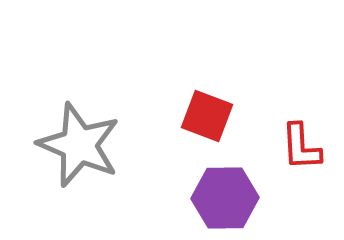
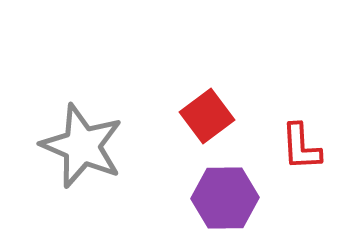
red square: rotated 32 degrees clockwise
gray star: moved 3 px right, 1 px down
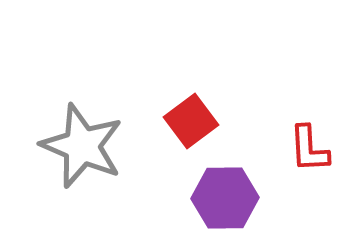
red square: moved 16 px left, 5 px down
red L-shape: moved 8 px right, 2 px down
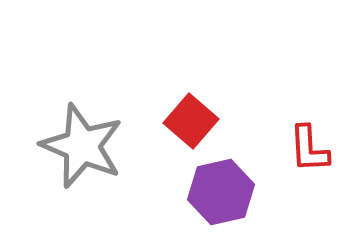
red square: rotated 12 degrees counterclockwise
purple hexagon: moved 4 px left, 6 px up; rotated 12 degrees counterclockwise
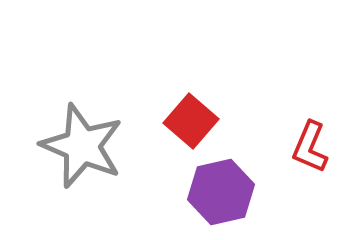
red L-shape: moved 1 px right, 2 px up; rotated 26 degrees clockwise
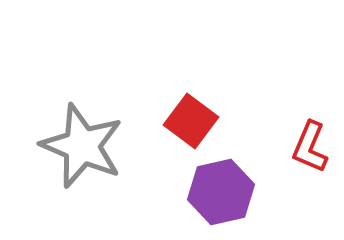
red square: rotated 4 degrees counterclockwise
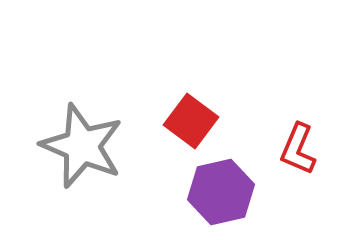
red L-shape: moved 12 px left, 2 px down
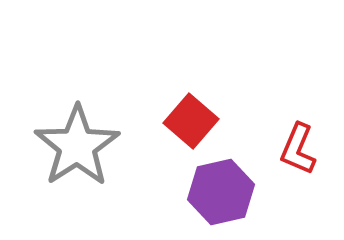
red square: rotated 4 degrees clockwise
gray star: moved 5 px left; rotated 16 degrees clockwise
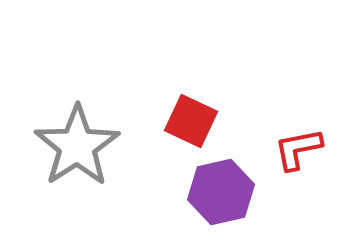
red square: rotated 16 degrees counterclockwise
red L-shape: rotated 56 degrees clockwise
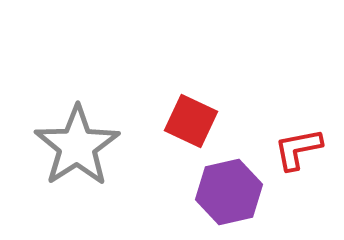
purple hexagon: moved 8 px right
